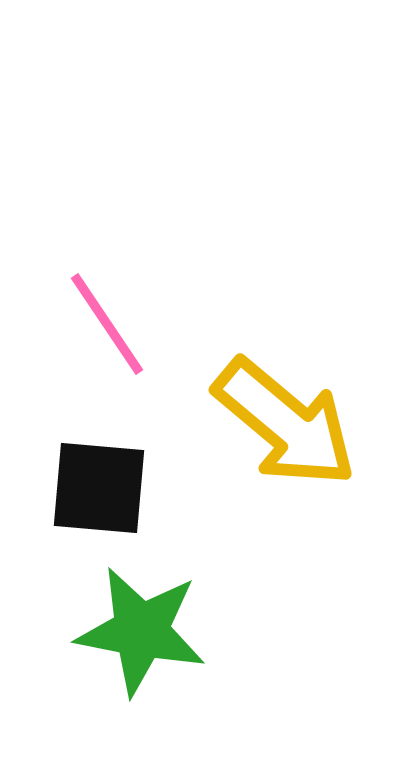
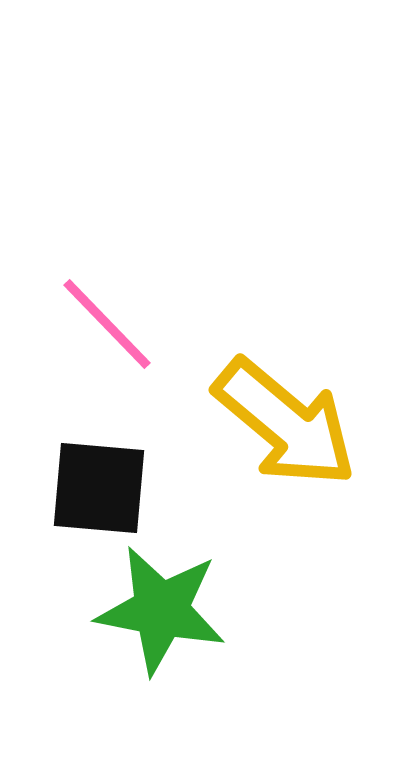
pink line: rotated 10 degrees counterclockwise
green star: moved 20 px right, 21 px up
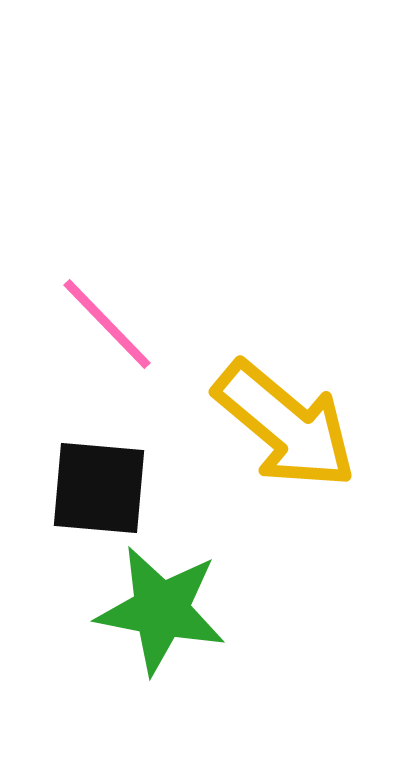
yellow arrow: moved 2 px down
